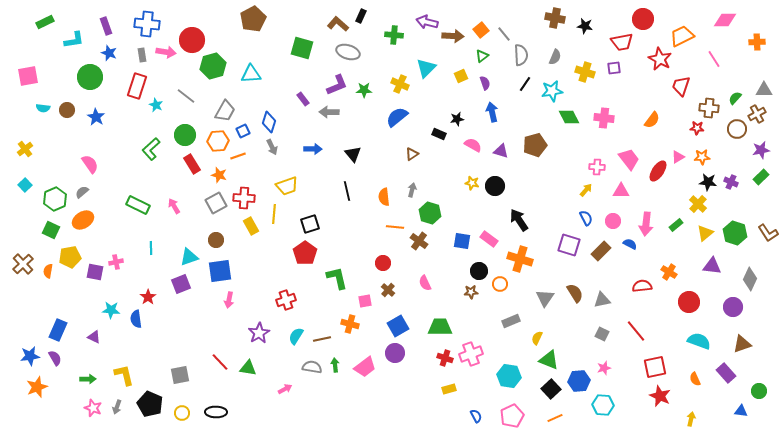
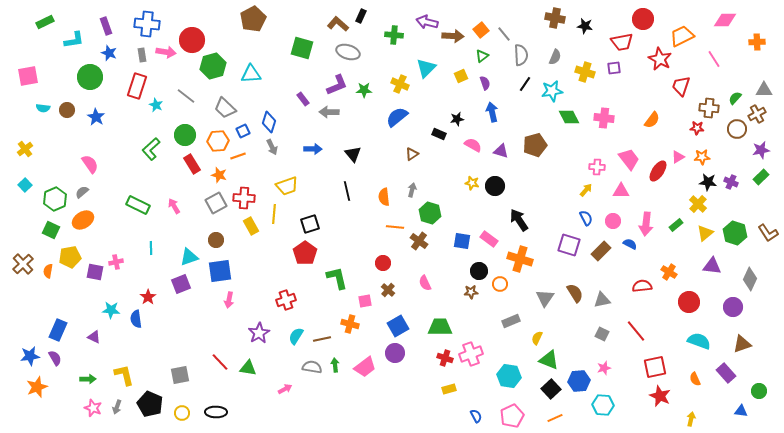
gray trapezoid at (225, 111): moved 3 px up; rotated 105 degrees clockwise
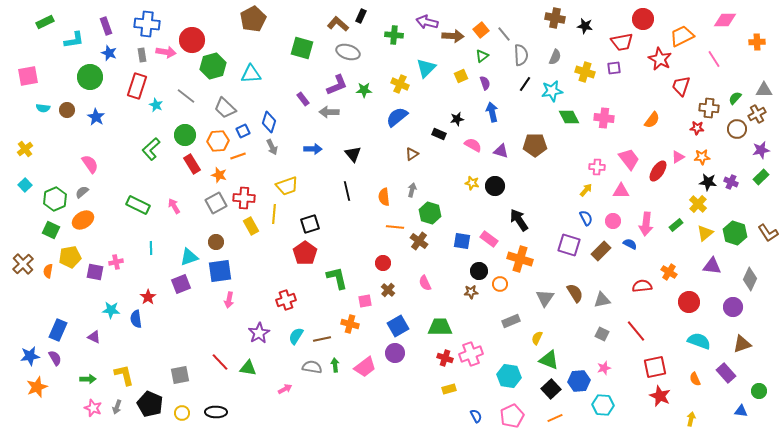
brown pentagon at (535, 145): rotated 15 degrees clockwise
brown circle at (216, 240): moved 2 px down
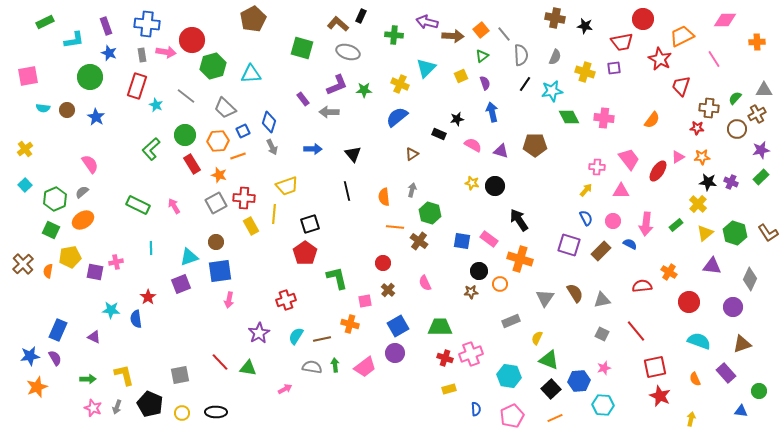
blue semicircle at (476, 416): moved 7 px up; rotated 24 degrees clockwise
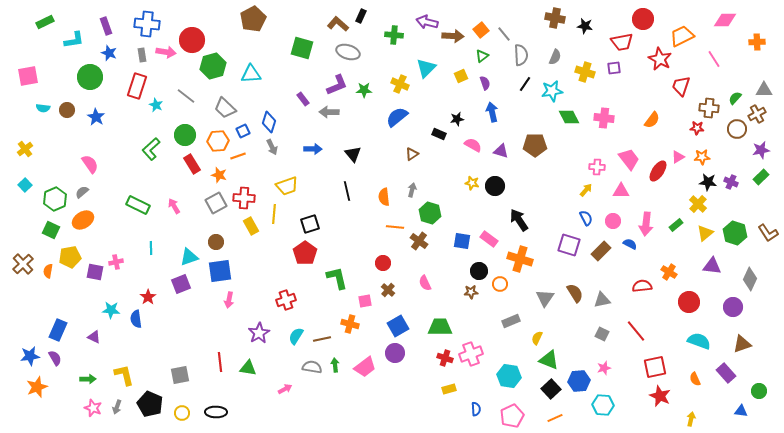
red line at (220, 362): rotated 36 degrees clockwise
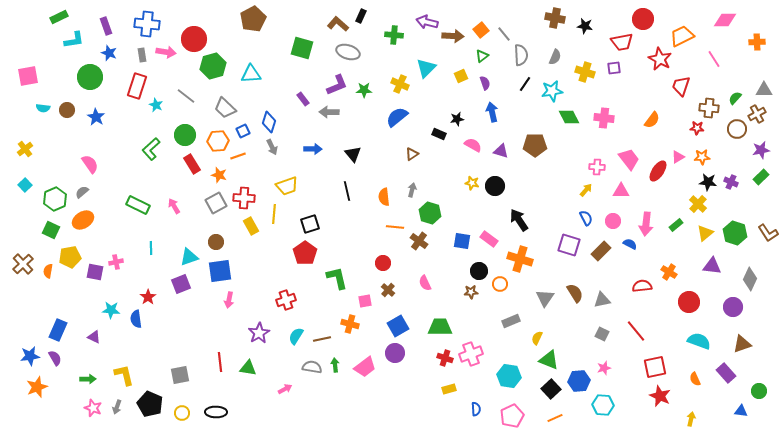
green rectangle at (45, 22): moved 14 px right, 5 px up
red circle at (192, 40): moved 2 px right, 1 px up
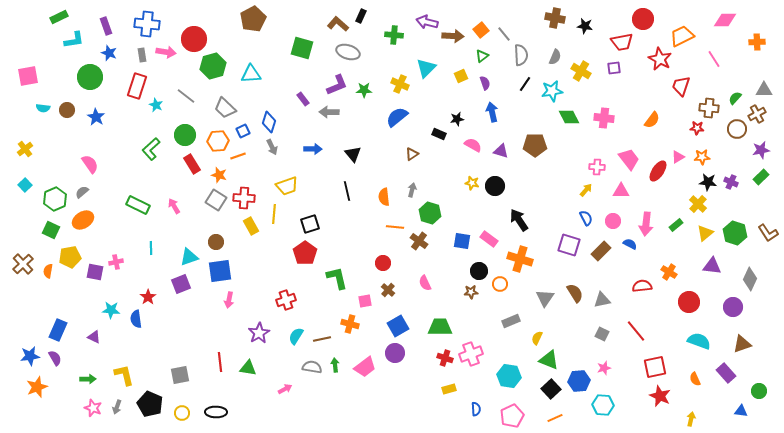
yellow cross at (585, 72): moved 4 px left, 1 px up; rotated 12 degrees clockwise
gray square at (216, 203): moved 3 px up; rotated 30 degrees counterclockwise
